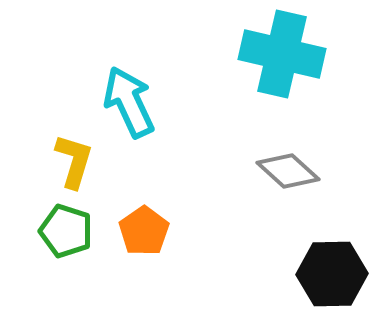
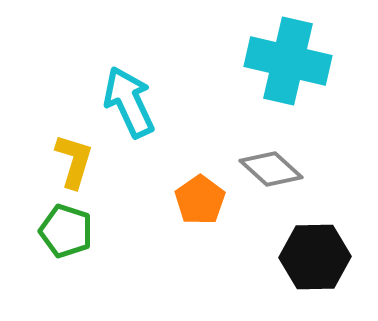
cyan cross: moved 6 px right, 7 px down
gray diamond: moved 17 px left, 2 px up
orange pentagon: moved 56 px right, 31 px up
black hexagon: moved 17 px left, 17 px up
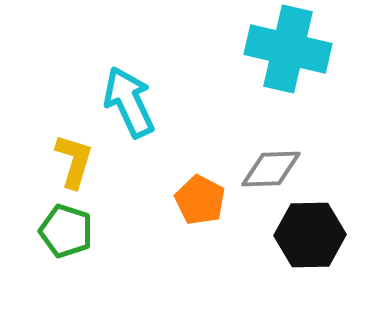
cyan cross: moved 12 px up
gray diamond: rotated 44 degrees counterclockwise
orange pentagon: rotated 9 degrees counterclockwise
black hexagon: moved 5 px left, 22 px up
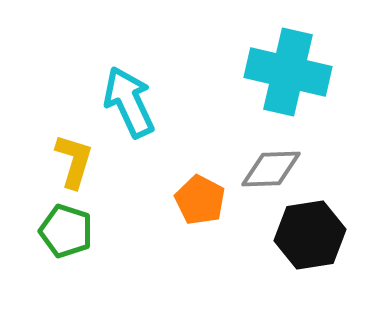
cyan cross: moved 23 px down
black hexagon: rotated 8 degrees counterclockwise
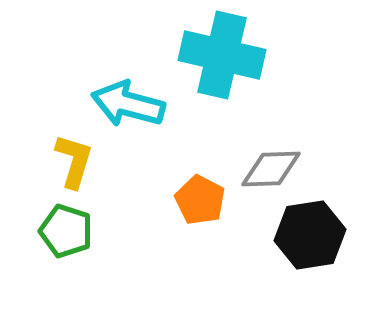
cyan cross: moved 66 px left, 17 px up
cyan arrow: moved 1 px left, 2 px down; rotated 50 degrees counterclockwise
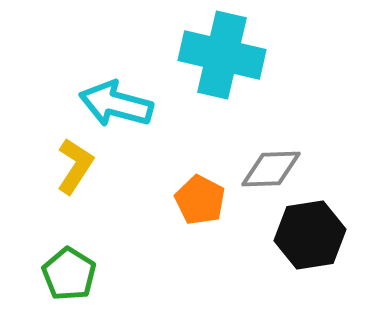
cyan arrow: moved 12 px left
yellow L-shape: moved 1 px right, 5 px down; rotated 16 degrees clockwise
green pentagon: moved 3 px right, 43 px down; rotated 14 degrees clockwise
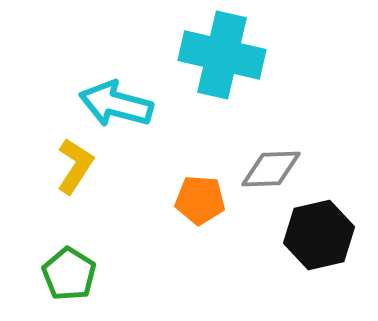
orange pentagon: rotated 24 degrees counterclockwise
black hexagon: moved 9 px right; rotated 4 degrees counterclockwise
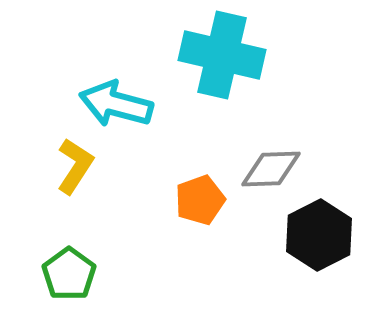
orange pentagon: rotated 24 degrees counterclockwise
black hexagon: rotated 14 degrees counterclockwise
green pentagon: rotated 4 degrees clockwise
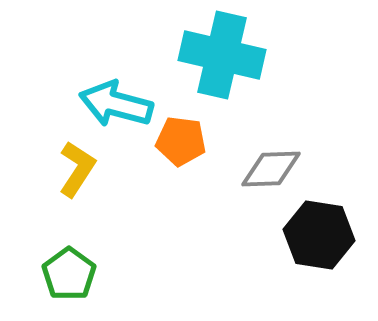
yellow L-shape: moved 2 px right, 3 px down
orange pentagon: moved 19 px left, 59 px up; rotated 27 degrees clockwise
black hexagon: rotated 24 degrees counterclockwise
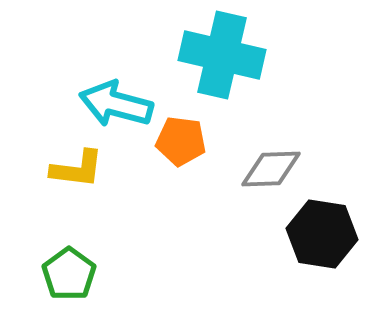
yellow L-shape: rotated 64 degrees clockwise
black hexagon: moved 3 px right, 1 px up
